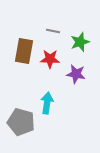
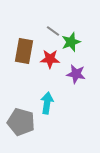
gray line: rotated 24 degrees clockwise
green star: moved 9 px left
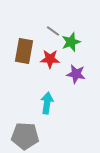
gray pentagon: moved 4 px right, 14 px down; rotated 12 degrees counterclockwise
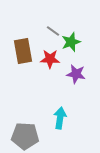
brown rectangle: moved 1 px left; rotated 20 degrees counterclockwise
cyan arrow: moved 13 px right, 15 px down
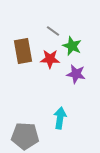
green star: moved 1 px right, 4 px down; rotated 30 degrees counterclockwise
